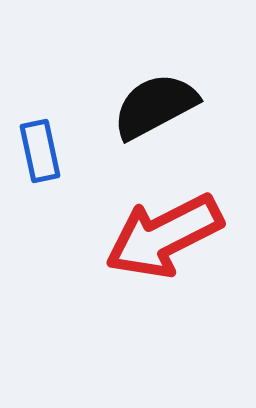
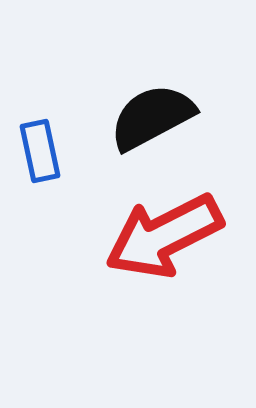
black semicircle: moved 3 px left, 11 px down
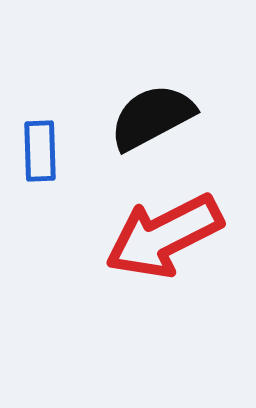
blue rectangle: rotated 10 degrees clockwise
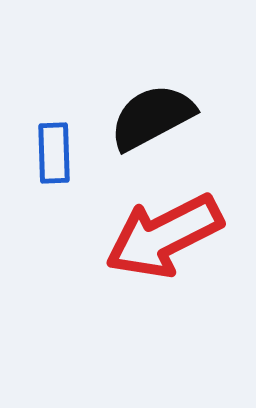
blue rectangle: moved 14 px right, 2 px down
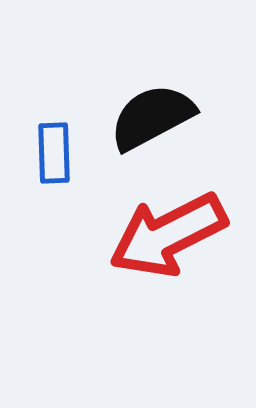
red arrow: moved 4 px right, 1 px up
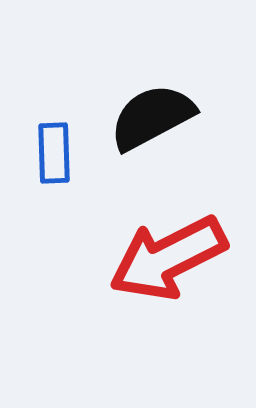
red arrow: moved 23 px down
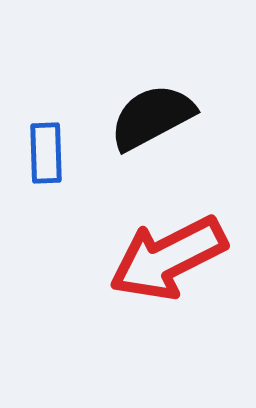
blue rectangle: moved 8 px left
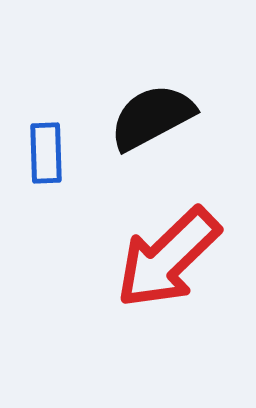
red arrow: rotated 17 degrees counterclockwise
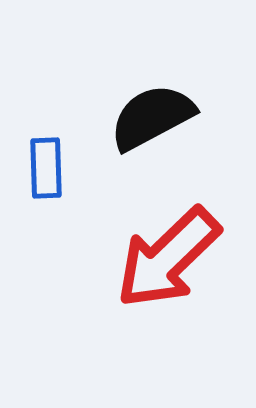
blue rectangle: moved 15 px down
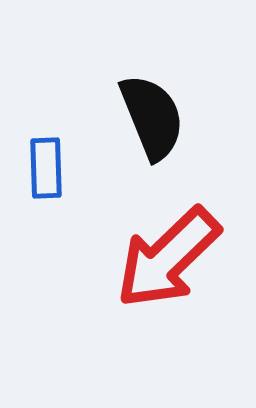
black semicircle: rotated 96 degrees clockwise
